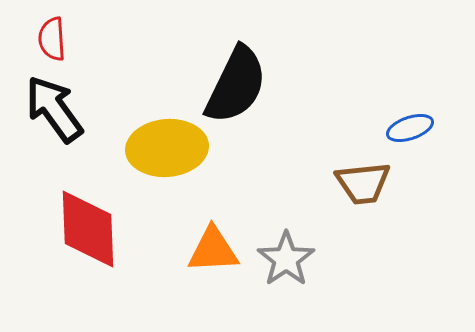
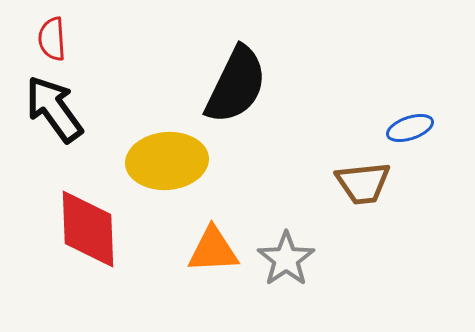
yellow ellipse: moved 13 px down
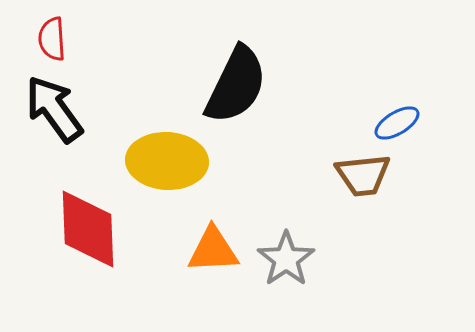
blue ellipse: moved 13 px left, 5 px up; rotated 12 degrees counterclockwise
yellow ellipse: rotated 8 degrees clockwise
brown trapezoid: moved 8 px up
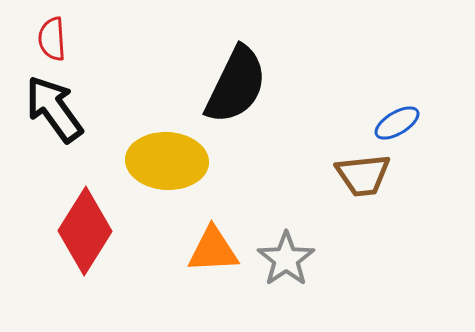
red diamond: moved 3 px left, 2 px down; rotated 34 degrees clockwise
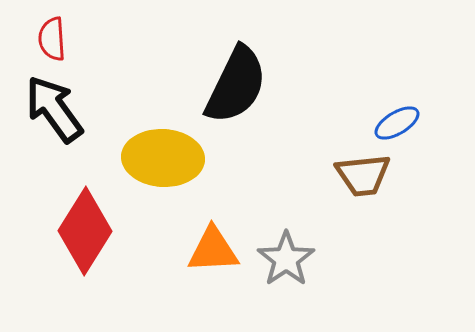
yellow ellipse: moved 4 px left, 3 px up
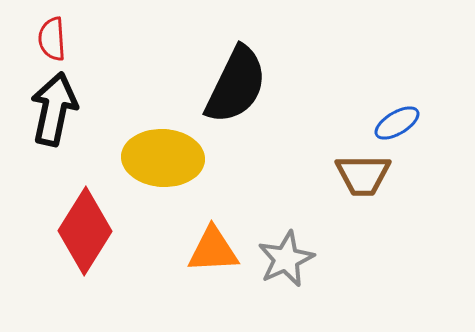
black arrow: rotated 48 degrees clockwise
brown trapezoid: rotated 6 degrees clockwise
gray star: rotated 10 degrees clockwise
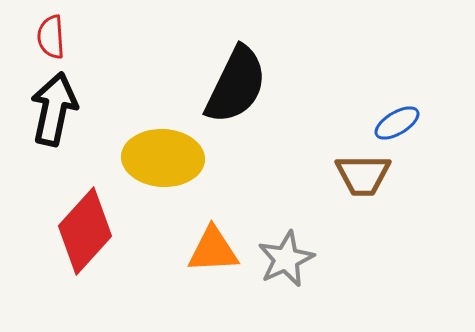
red semicircle: moved 1 px left, 2 px up
red diamond: rotated 10 degrees clockwise
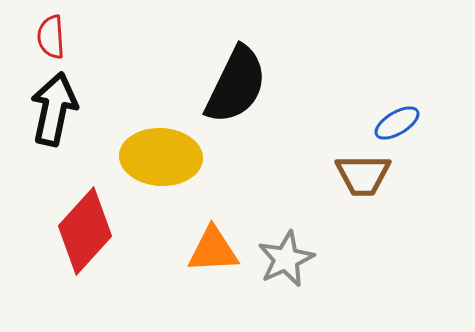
yellow ellipse: moved 2 px left, 1 px up
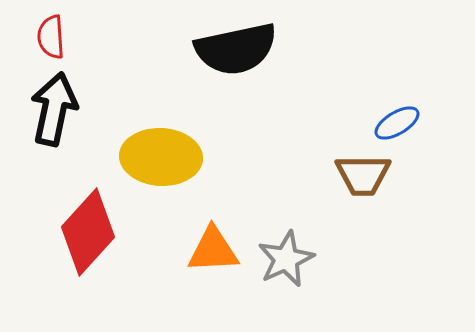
black semicircle: moved 36 px up; rotated 52 degrees clockwise
red diamond: moved 3 px right, 1 px down
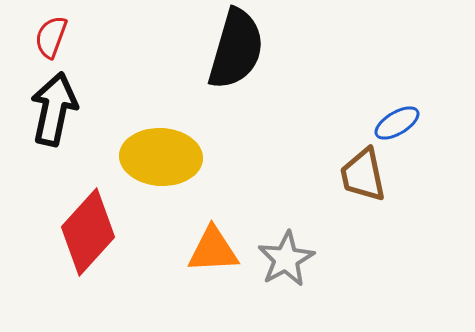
red semicircle: rotated 24 degrees clockwise
black semicircle: rotated 62 degrees counterclockwise
brown trapezoid: rotated 78 degrees clockwise
gray star: rotated 4 degrees counterclockwise
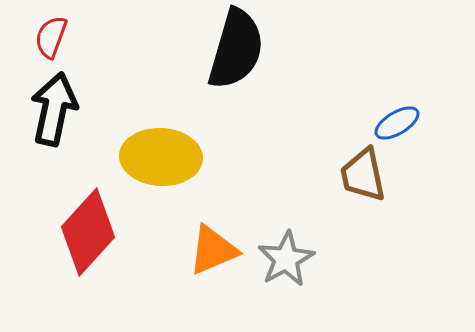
orange triangle: rotated 20 degrees counterclockwise
